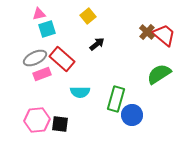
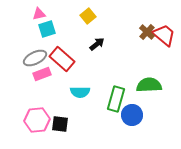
green semicircle: moved 10 px left, 11 px down; rotated 30 degrees clockwise
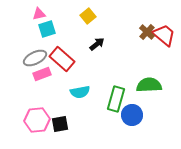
cyan semicircle: rotated 12 degrees counterclockwise
black square: rotated 18 degrees counterclockwise
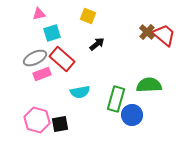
yellow square: rotated 28 degrees counterclockwise
cyan square: moved 5 px right, 4 px down
pink hexagon: rotated 20 degrees clockwise
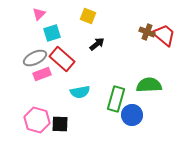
pink triangle: rotated 32 degrees counterclockwise
brown cross: rotated 21 degrees counterclockwise
black square: rotated 12 degrees clockwise
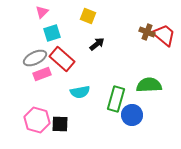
pink triangle: moved 3 px right, 2 px up
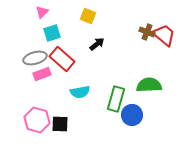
gray ellipse: rotated 10 degrees clockwise
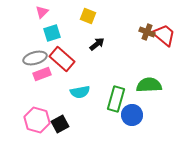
black square: rotated 30 degrees counterclockwise
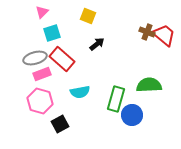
pink hexagon: moved 3 px right, 19 px up
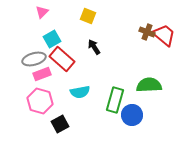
cyan square: moved 6 px down; rotated 12 degrees counterclockwise
black arrow: moved 3 px left, 3 px down; rotated 84 degrees counterclockwise
gray ellipse: moved 1 px left, 1 px down
green rectangle: moved 1 px left, 1 px down
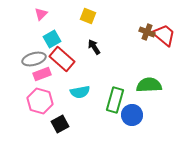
pink triangle: moved 1 px left, 2 px down
